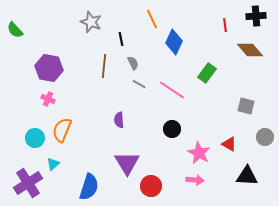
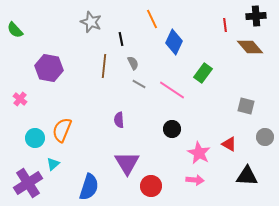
brown diamond: moved 3 px up
green rectangle: moved 4 px left
pink cross: moved 28 px left; rotated 16 degrees clockwise
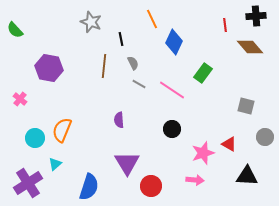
pink star: moved 4 px right; rotated 25 degrees clockwise
cyan triangle: moved 2 px right
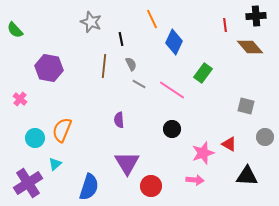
gray semicircle: moved 2 px left, 1 px down
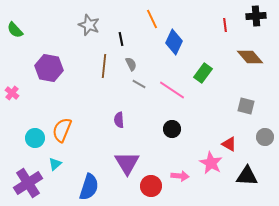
gray star: moved 2 px left, 3 px down
brown diamond: moved 10 px down
pink cross: moved 8 px left, 6 px up
pink star: moved 8 px right, 10 px down; rotated 25 degrees counterclockwise
pink arrow: moved 15 px left, 4 px up
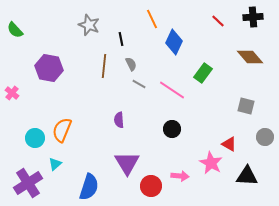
black cross: moved 3 px left, 1 px down
red line: moved 7 px left, 4 px up; rotated 40 degrees counterclockwise
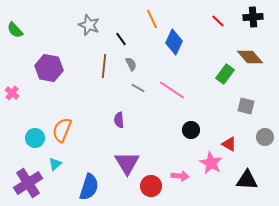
black line: rotated 24 degrees counterclockwise
green rectangle: moved 22 px right, 1 px down
gray line: moved 1 px left, 4 px down
black circle: moved 19 px right, 1 px down
black triangle: moved 4 px down
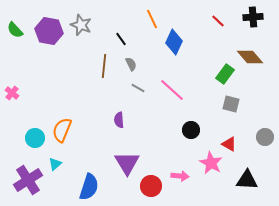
gray star: moved 8 px left
purple hexagon: moved 37 px up
pink line: rotated 8 degrees clockwise
gray square: moved 15 px left, 2 px up
purple cross: moved 3 px up
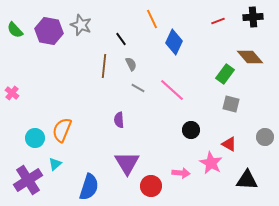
red line: rotated 64 degrees counterclockwise
pink arrow: moved 1 px right, 3 px up
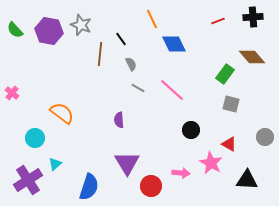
blue diamond: moved 2 px down; rotated 50 degrees counterclockwise
brown diamond: moved 2 px right
brown line: moved 4 px left, 12 px up
orange semicircle: moved 17 px up; rotated 105 degrees clockwise
